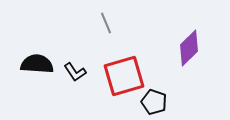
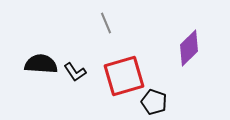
black semicircle: moved 4 px right
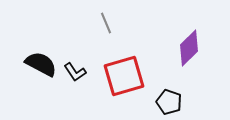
black semicircle: rotated 24 degrees clockwise
black pentagon: moved 15 px right
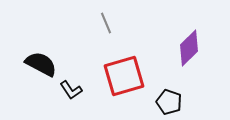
black L-shape: moved 4 px left, 18 px down
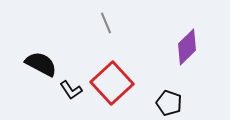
purple diamond: moved 2 px left, 1 px up
red square: moved 12 px left, 7 px down; rotated 27 degrees counterclockwise
black pentagon: moved 1 px down
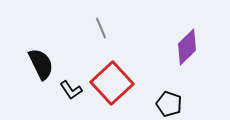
gray line: moved 5 px left, 5 px down
black semicircle: rotated 36 degrees clockwise
black pentagon: moved 1 px down
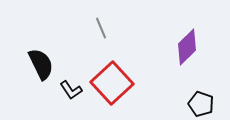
black pentagon: moved 32 px right
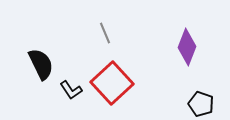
gray line: moved 4 px right, 5 px down
purple diamond: rotated 24 degrees counterclockwise
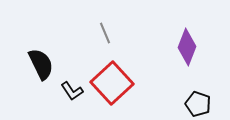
black L-shape: moved 1 px right, 1 px down
black pentagon: moved 3 px left
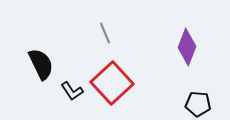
black pentagon: rotated 15 degrees counterclockwise
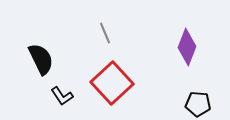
black semicircle: moved 5 px up
black L-shape: moved 10 px left, 5 px down
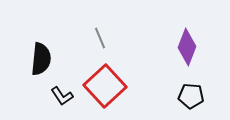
gray line: moved 5 px left, 5 px down
black semicircle: rotated 32 degrees clockwise
red square: moved 7 px left, 3 px down
black pentagon: moved 7 px left, 8 px up
